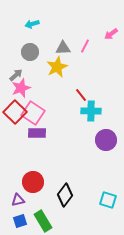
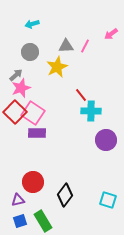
gray triangle: moved 3 px right, 2 px up
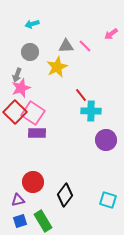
pink line: rotated 72 degrees counterclockwise
gray arrow: moved 1 px right; rotated 152 degrees clockwise
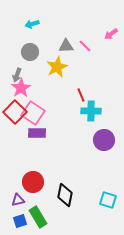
pink star: rotated 12 degrees counterclockwise
red line: rotated 16 degrees clockwise
purple circle: moved 2 px left
black diamond: rotated 25 degrees counterclockwise
green rectangle: moved 5 px left, 4 px up
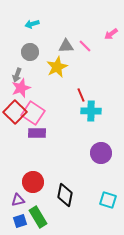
pink star: rotated 12 degrees clockwise
purple circle: moved 3 px left, 13 px down
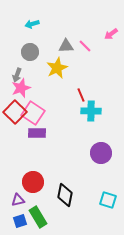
yellow star: moved 1 px down
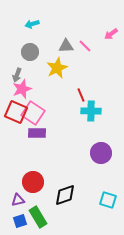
pink star: moved 1 px right, 1 px down
red square: moved 1 px right; rotated 20 degrees counterclockwise
black diamond: rotated 60 degrees clockwise
